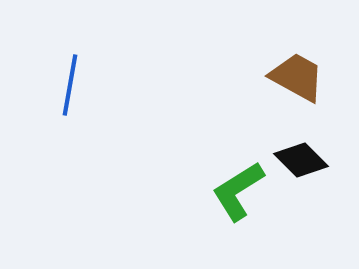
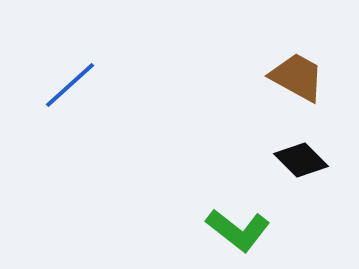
blue line: rotated 38 degrees clockwise
green L-shape: moved 39 px down; rotated 110 degrees counterclockwise
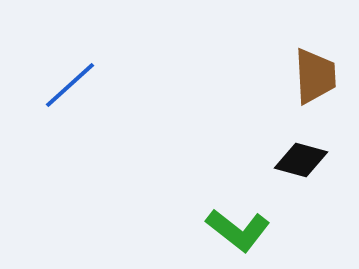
brown trapezoid: moved 18 px right, 1 px up; rotated 58 degrees clockwise
black diamond: rotated 30 degrees counterclockwise
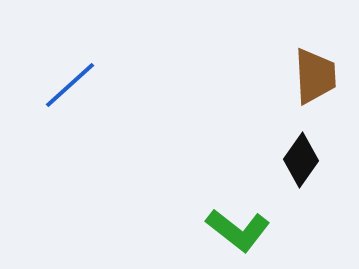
black diamond: rotated 70 degrees counterclockwise
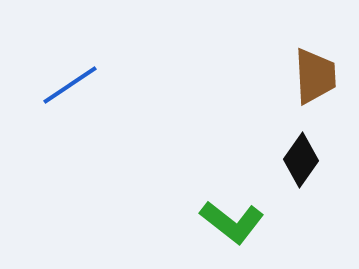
blue line: rotated 8 degrees clockwise
green L-shape: moved 6 px left, 8 px up
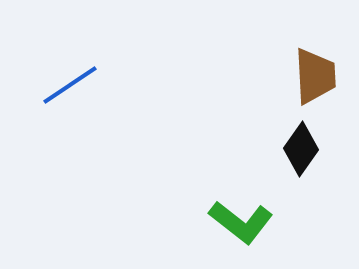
black diamond: moved 11 px up
green L-shape: moved 9 px right
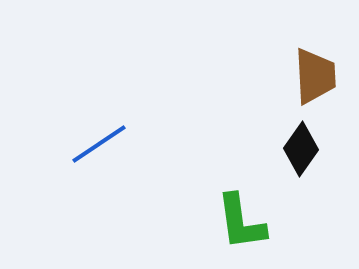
blue line: moved 29 px right, 59 px down
green L-shape: rotated 44 degrees clockwise
